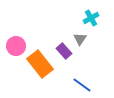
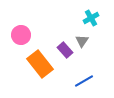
gray triangle: moved 2 px right, 2 px down
pink circle: moved 5 px right, 11 px up
purple rectangle: moved 1 px right, 1 px up
blue line: moved 2 px right, 4 px up; rotated 66 degrees counterclockwise
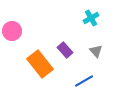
pink circle: moved 9 px left, 4 px up
gray triangle: moved 14 px right, 10 px down; rotated 16 degrees counterclockwise
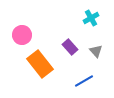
pink circle: moved 10 px right, 4 px down
purple rectangle: moved 5 px right, 3 px up
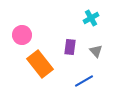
purple rectangle: rotated 49 degrees clockwise
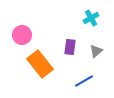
gray triangle: rotated 32 degrees clockwise
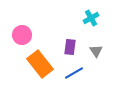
gray triangle: rotated 24 degrees counterclockwise
blue line: moved 10 px left, 8 px up
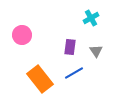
orange rectangle: moved 15 px down
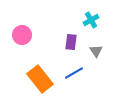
cyan cross: moved 2 px down
purple rectangle: moved 1 px right, 5 px up
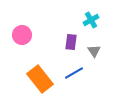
gray triangle: moved 2 px left
